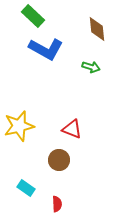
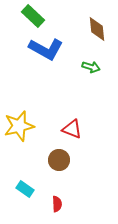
cyan rectangle: moved 1 px left, 1 px down
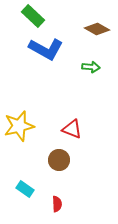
brown diamond: rotated 55 degrees counterclockwise
green arrow: rotated 12 degrees counterclockwise
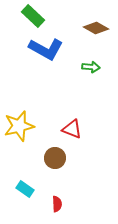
brown diamond: moved 1 px left, 1 px up
brown circle: moved 4 px left, 2 px up
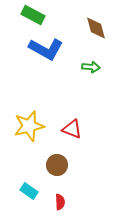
green rectangle: moved 1 px up; rotated 15 degrees counterclockwise
brown diamond: rotated 45 degrees clockwise
yellow star: moved 10 px right
brown circle: moved 2 px right, 7 px down
cyan rectangle: moved 4 px right, 2 px down
red semicircle: moved 3 px right, 2 px up
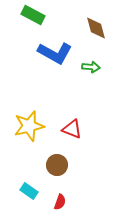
blue L-shape: moved 9 px right, 4 px down
red semicircle: rotated 21 degrees clockwise
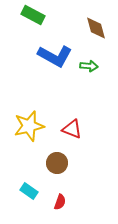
blue L-shape: moved 3 px down
green arrow: moved 2 px left, 1 px up
brown circle: moved 2 px up
